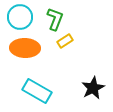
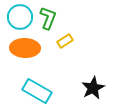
green L-shape: moved 7 px left, 1 px up
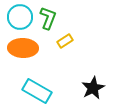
orange ellipse: moved 2 px left
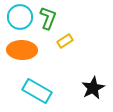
orange ellipse: moved 1 px left, 2 px down
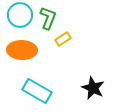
cyan circle: moved 2 px up
yellow rectangle: moved 2 px left, 2 px up
black star: rotated 20 degrees counterclockwise
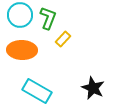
yellow rectangle: rotated 14 degrees counterclockwise
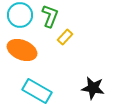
green L-shape: moved 2 px right, 2 px up
yellow rectangle: moved 2 px right, 2 px up
orange ellipse: rotated 20 degrees clockwise
black star: rotated 15 degrees counterclockwise
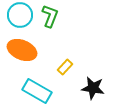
yellow rectangle: moved 30 px down
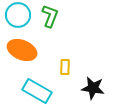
cyan circle: moved 2 px left
yellow rectangle: rotated 42 degrees counterclockwise
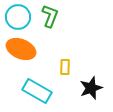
cyan circle: moved 2 px down
orange ellipse: moved 1 px left, 1 px up
black star: moved 2 px left; rotated 30 degrees counterclockwise
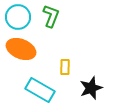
green L-shape: moved 1 px right
cyan rectangle: moved 3 px right, 1 px up
